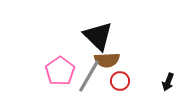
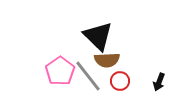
gray line: moved 1 px left; rotated 68 degrees counterclockwise
black arrow: moved 9 px left
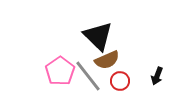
brown semicircle: rotated 20 degrees counterclockwise
black arrow: moved 2 px left, 6 px up
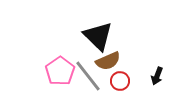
brown semicircle: moved 1 px right, 1 px down
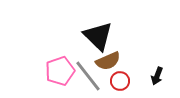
pink pentagon: rotated 16 degrees clockwise
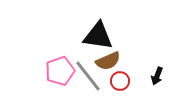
black triangle: rotated 36 degrees counterclockwise
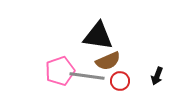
gray line: moved 1 px left; rotated 44 degrees counterclockwise
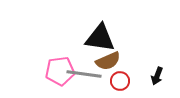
black triangle: moved 2 px right, 2 px down
pink pentagon: rotated 12 degrees clockwise
gray line: moved 3 px left, 2 px up
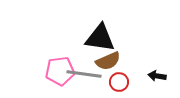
black arrow: rotated 78 degrees clockwise
red circle: moved 1 px left, 1 px down
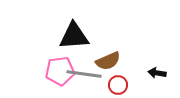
black triangle: moved 26 px left, 2 px up; rotated 12 degrees counterclockwise
black arrow: moved 3 px up
red circle: moved 1 px left, 3 px down
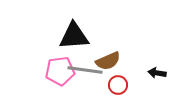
gray line: moved 1 px right, 4 px up
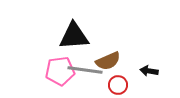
black arrow: moved 8 px left, 2 px up
